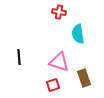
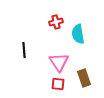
red cross: moved 3 px left, 10 px down; rotated 24 degrees counterclockwise
black line: moved 5 px right, 7 px up
pink triangle: rotated 40 degrees clockwise
red square: moved 5 px right, 1 px up; rotated 24 degrees clockwise
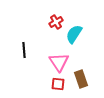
red cross: rotated 16 degrees counterclockwise
cyan semicircle: moved 4 px left; rotated 42 degrees clockwise
brown rectangle: moved 3 px left, 1 px down
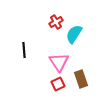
red square: rotated 32 degrees counterclockwise
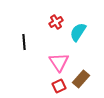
cyan semicircle: moved 4 px right, 2 px up
black line: moved 8 px up
brown rectangle: rotated 60 degrees clockwise
red square: moved 1 px right, 2 px down
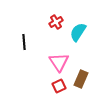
brown rectangle: rotated 18 degrees counterclockwise
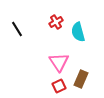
cyan semicircle: rotated 48 degrees counterclockwise
black line: moved 7 px left, 13 px up; rotated 28 degrees counterclockwise
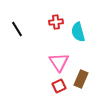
red cross: rotated 24 degrees clockwise
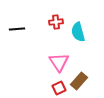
black line: rotated 63 degrees counterclockwise
brown rectangle: moved 2 px left, 2 px down; rotated 18 degrees clockwise
red square: moved 2 px down
